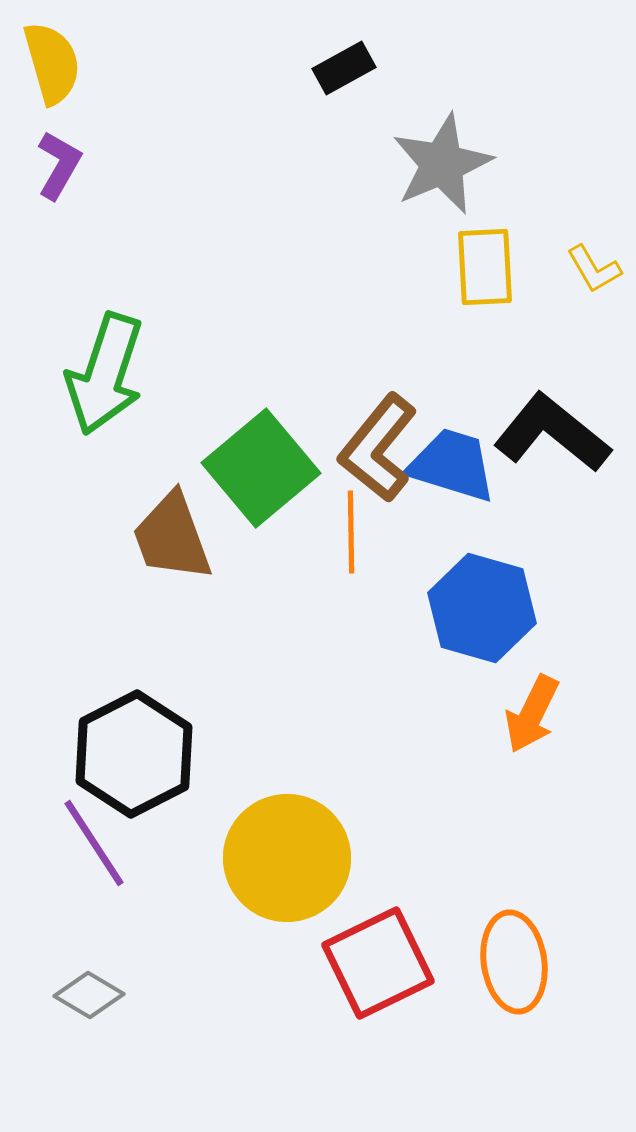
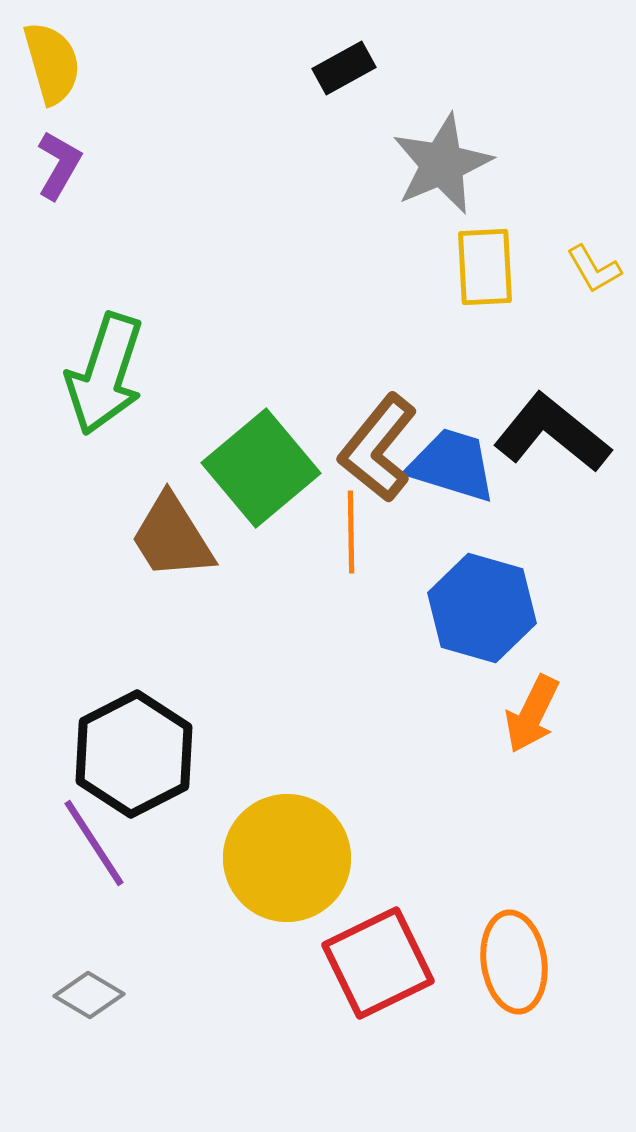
brown trapezoid: rotated 12 degrees counterclockwise
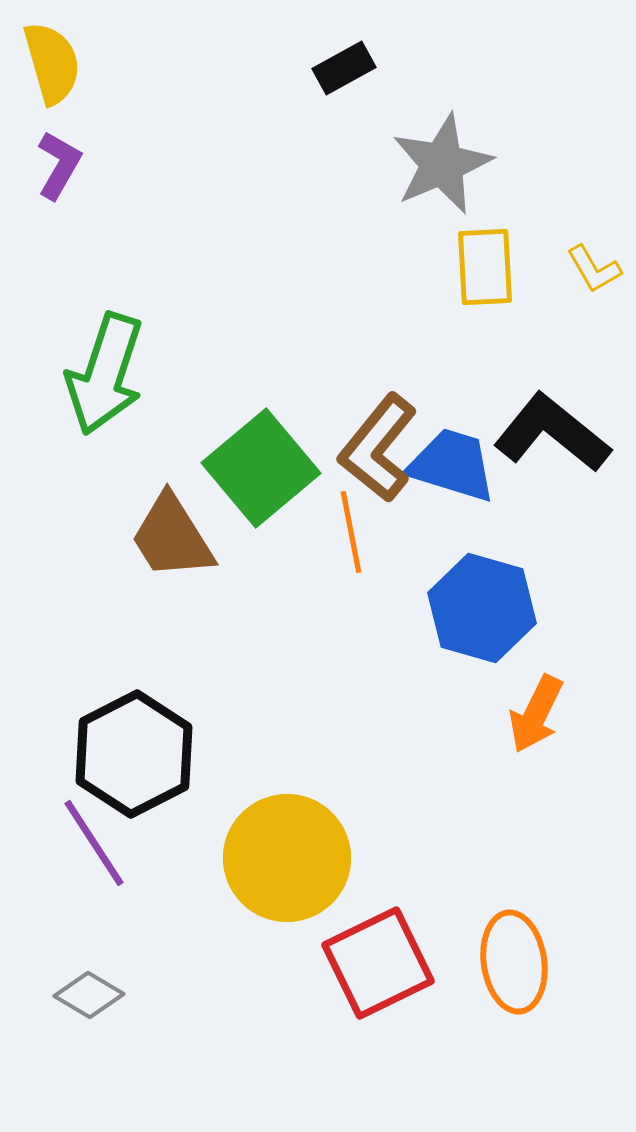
orange line: rotated 10 degrees counterclockwise
orange arrow: moved 4 px right
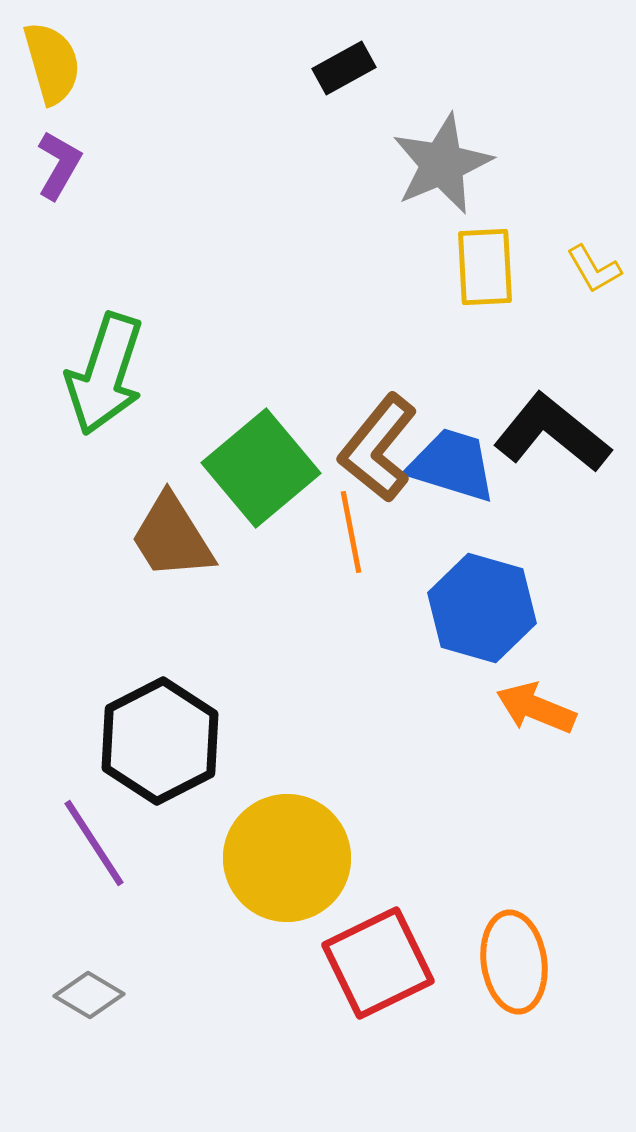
orange arrow: moved 6 px up; rotated 86 degrees clockwise
black hexagon: moved 26 px right, 13 px up
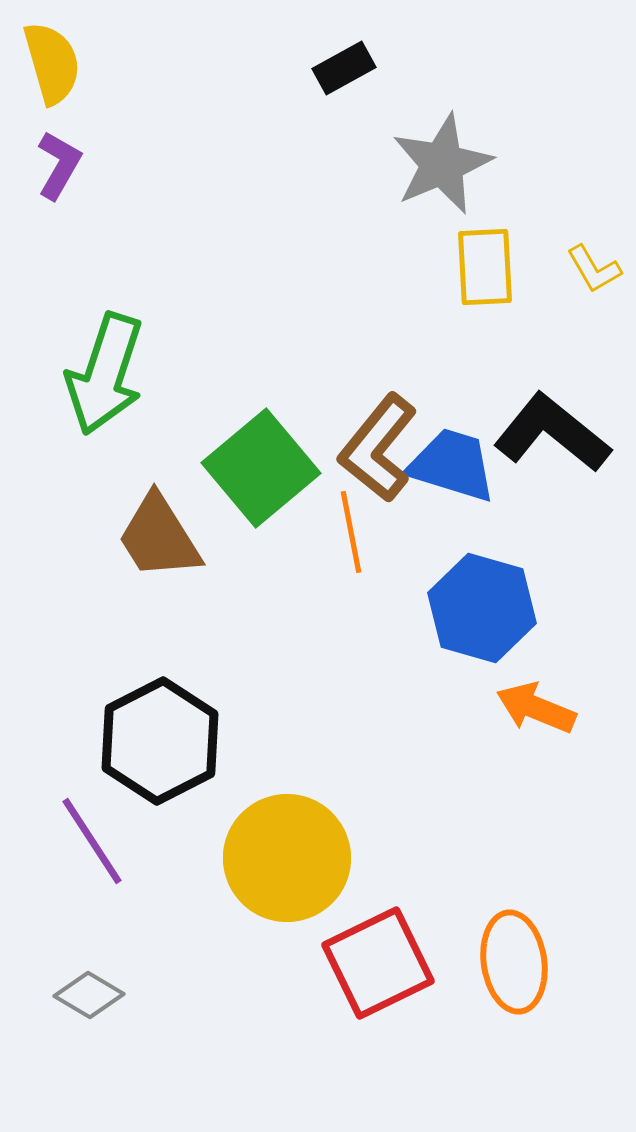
brown trapezoid: moved 13 px left
purple line: moved 2 px left, 2 px up
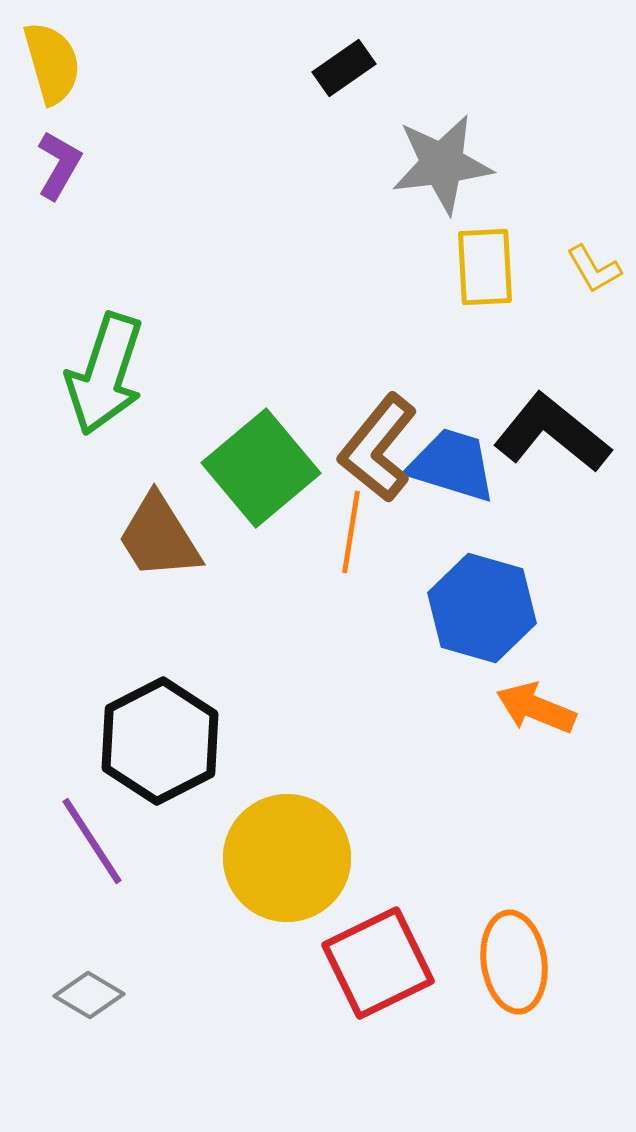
black rectangle: rotated 6 degrees counterclockwise
gray star: rotated 16 degrees clockwise
orange line: rotated 20 degrees clockwise
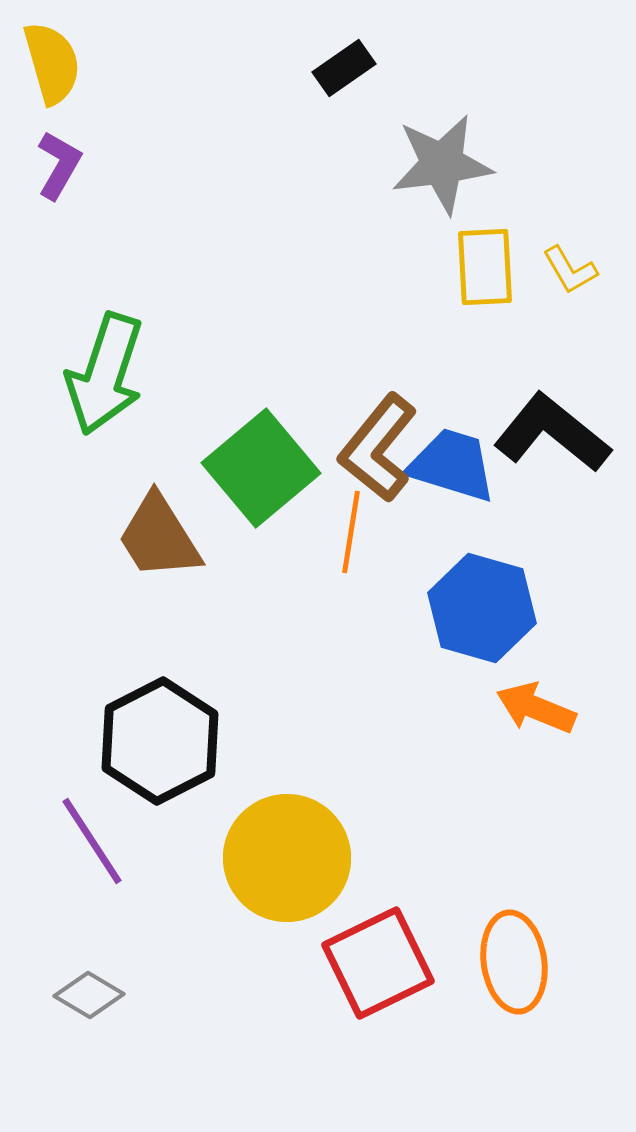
yellow L-shape: moved 24 px left, 1 px down
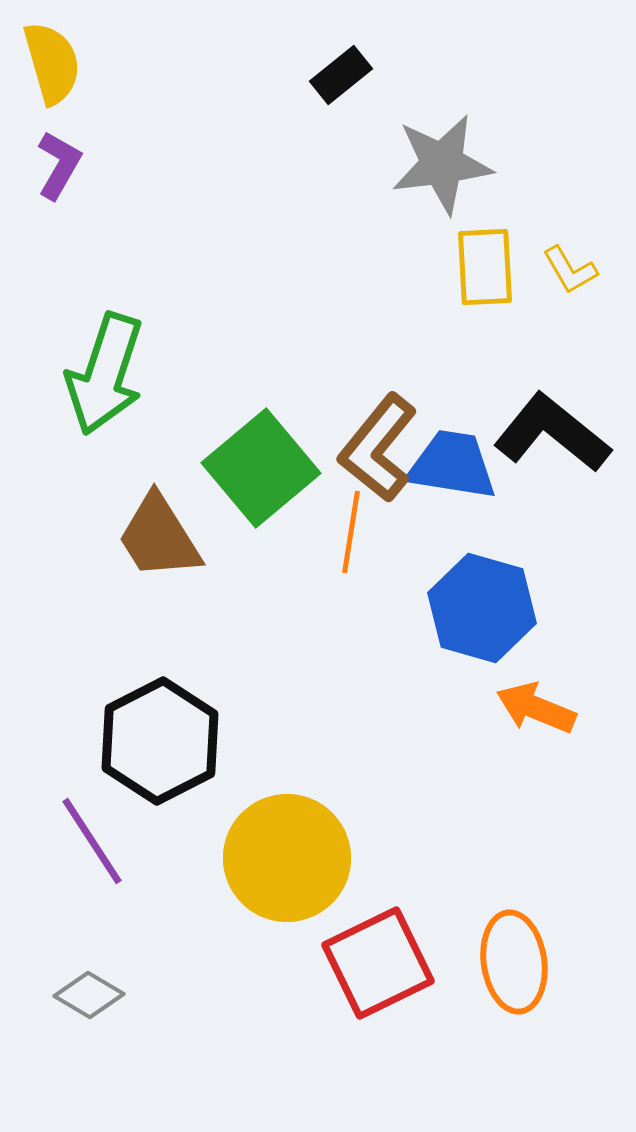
black rectangle: moved 3 px left, 7 px down; rotated 4 degrees counterclockwise
blue trapezoid: rotated 8 degrees counterclockwise
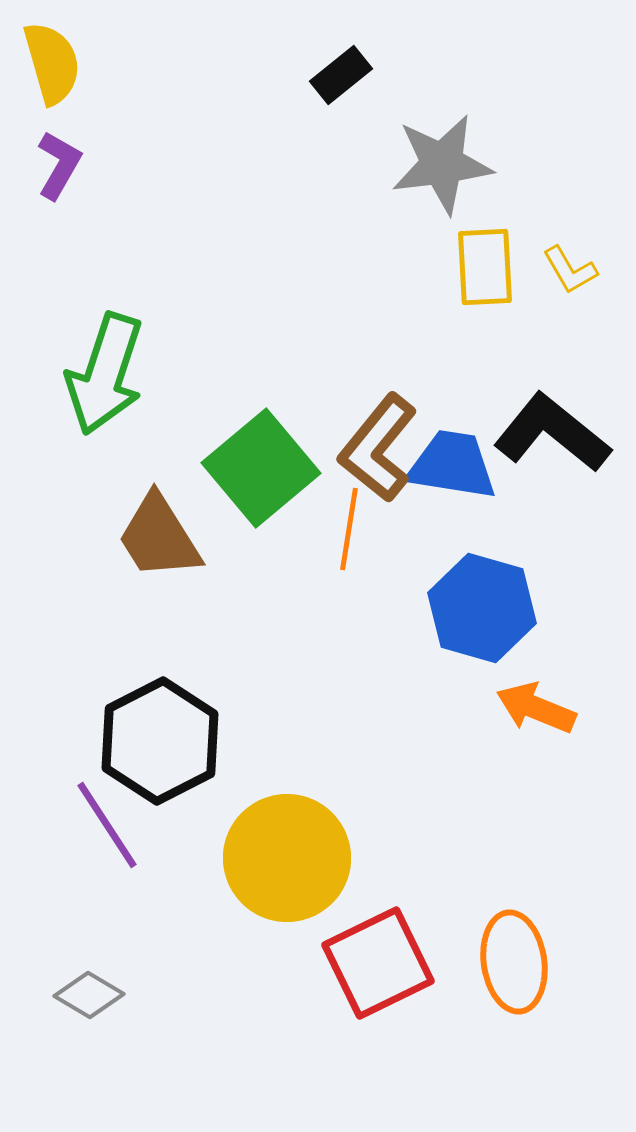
orange line: moved 2 px left, 3 px up
purple line: moved 15 px right, 16 px up
